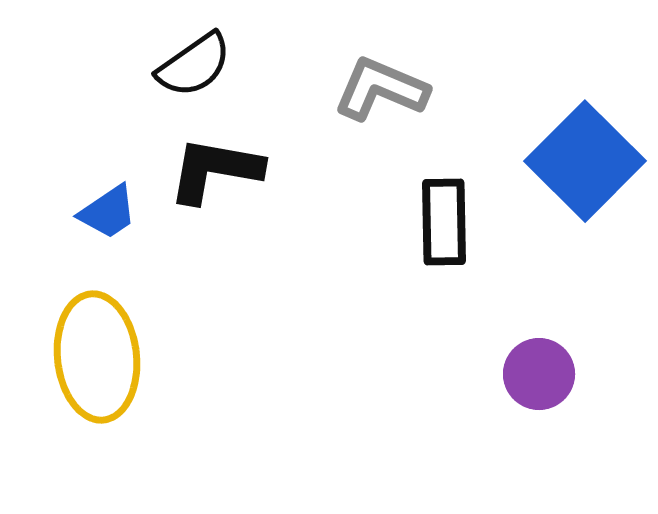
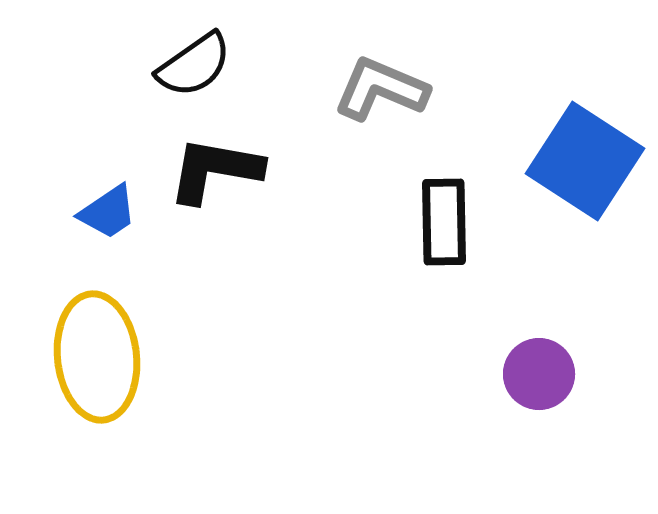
blue square: rotated 12 degrees counterclockwise
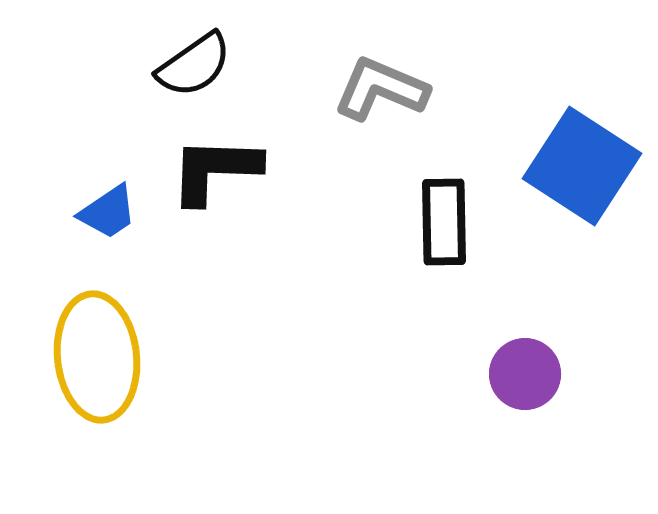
blue square: moved 3 px left, 5 px down
black L-shape: rotated 8 degrees counterclockwise
purple circle: moved 14 px left
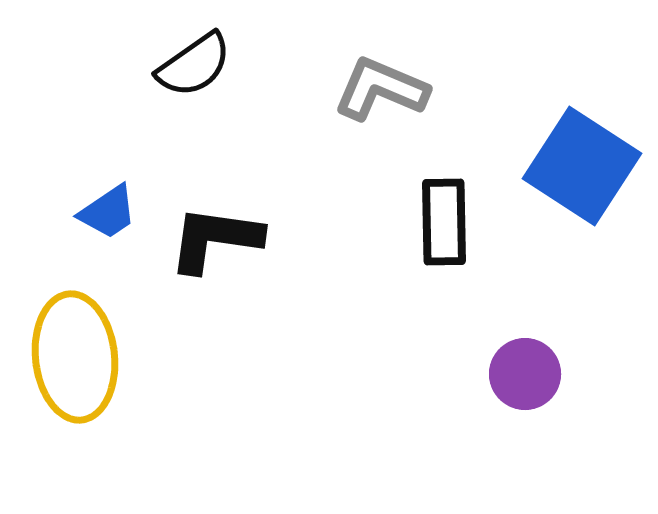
black L-shape: moved 69 px down; rotated 6 degrees clockwise
yellow ellipse: moved 22 px left
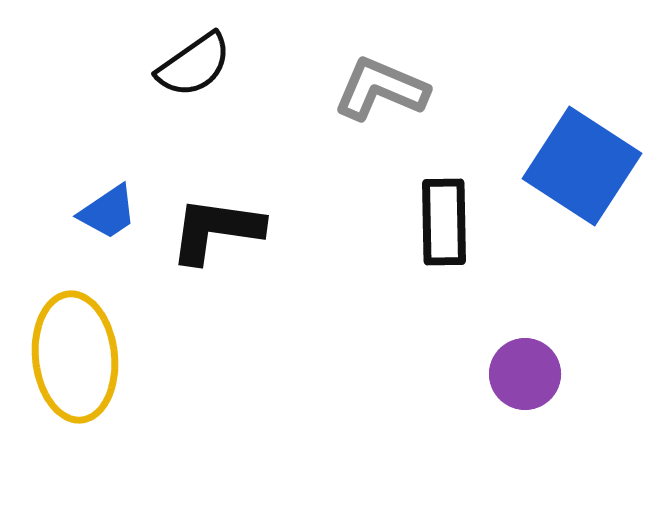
black L-shape: moved 1 px right, 9 px up
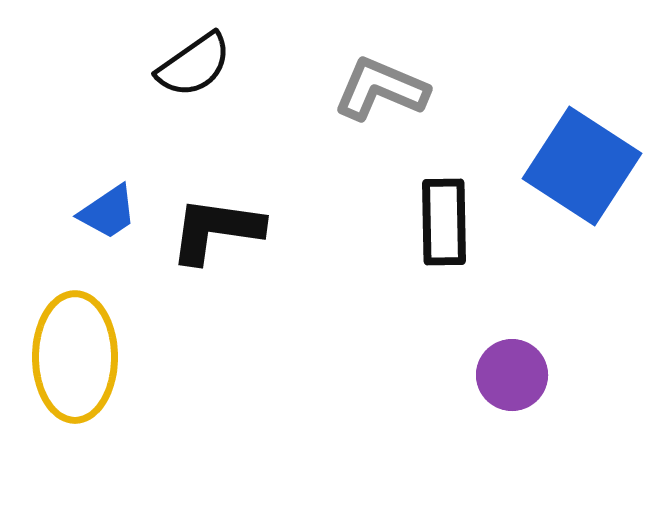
yellow ellipse: rotated 6 degrees clockwise
purple circle: moved 13 px left, 1 px down
